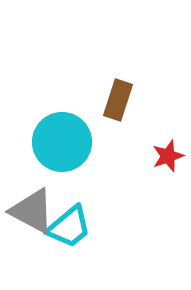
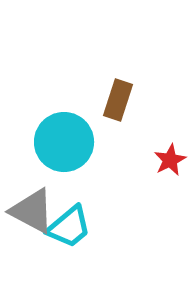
cyan circle: moved 2 px right
red star: moved 2 px right, 4 px down; rotated 8 degrees counterclockwise
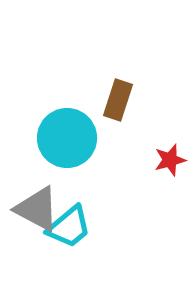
cyan circle: moved 3 px right, 4 px up
red star: rotated 12 degrees clockwise
gray triangle: moved 5 px right, 2 px up
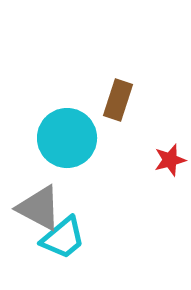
gray triangle: moved 2 px right, 1 px up
cyan trapezoid: moved 6 px left, 11 px down
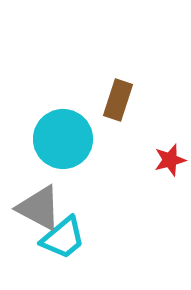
cyan circle: moved 4 px left, 1 px down
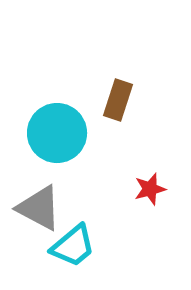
cyan circle: moved 6 px left, 6 px up
red star: moved 20 px left, 29 px down
cyan trapezoid: moved 10 px right, 8 px down
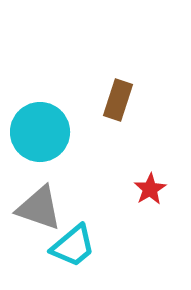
cyan circle: moved 17 px left, 1 px up
red star: rotated 16 degrees counterclockwise
gray triangle: rotated 9 degrees counterclockwise
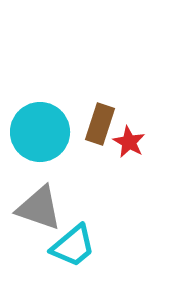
brown rectangle: moved 18 px left, 24 px down
red star: moved 21 px left, 47 px up; rotated 12 degrees counterclockwise
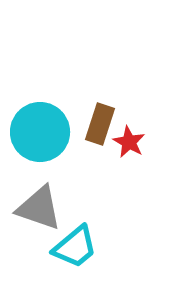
cyan trapezoid: moved 2 px right, 1 px down
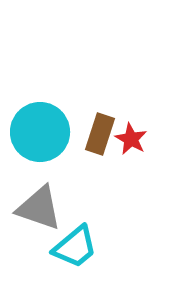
brown rectangle: moved 10 px down
red star: moved 2 px right, 3 px up
